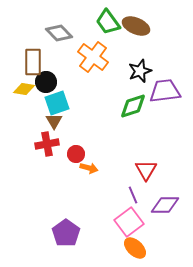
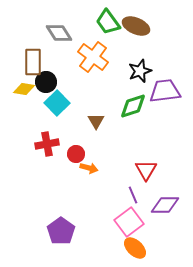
gray diamond: rotated 12 degrees clockwise
cyan square: rotated 25 degrees counterclockwise
brown triangle: moved 42 px right
purple pentagon: moved 5 px left, 2 px up
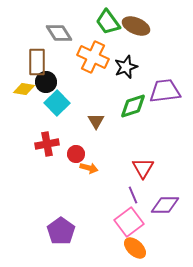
orange cross: rotated 12 degrees counterclockwise
brown rectangle: moved 4 px right
black star: moved 14 px left, 4 px up
red triangle: moved 3 px left, 2 px up
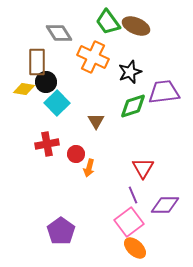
black star: moved 4 px right, 5 px down
purple trapezoid: moved 1 px left, 1 px down
orange arrow: rotated 90 degrees clockwise
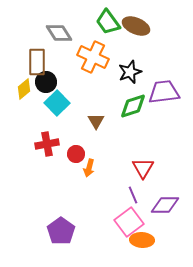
yellow diamond: rotated 50 degrees counterclockwise
orange ellipse: moved 7 px right, 8 px up; rotated 40 degrees counterclockwise
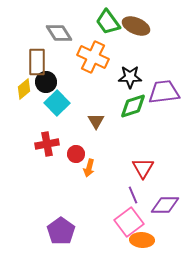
black star: moved 5 px down; rotated 20 degrees clockwise
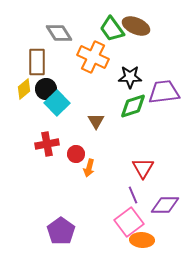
green trapezoid: moved 4 px right, 7 px down
black circle: moved 7 px down
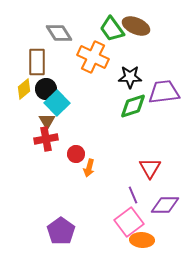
brown triangle: moved 49 px left
red cross: moved 1 px left, 5 px up
red triangle: moved 7 px right
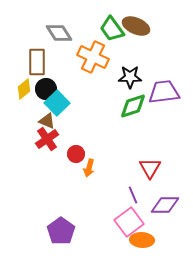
brown triangle: rotated 36 degrees counterclockwise
red cross: moved 1 px right; rotated 25 degrees counterclockwise
